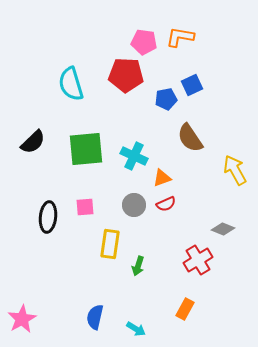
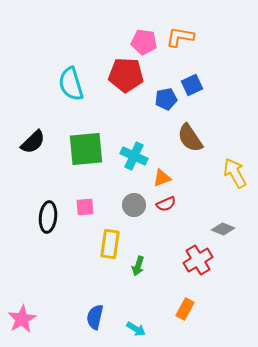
yellow arrow: moved 3 px down
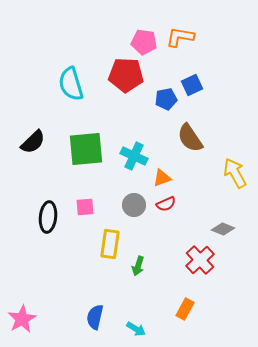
red cross: moved 2 px right; rotated 12 degrees counterclockwise
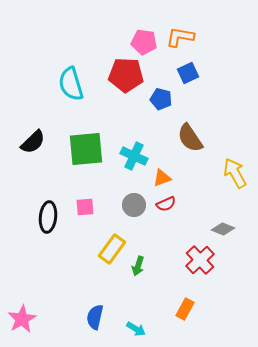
blue square: moved 4 px left, 12 px up
blue pentagon: moved 5 px left; rotated 25 degrees clockwise
yellow rectangle: moved 2 px right, 5 px down; rotated 28 degrees clockwise
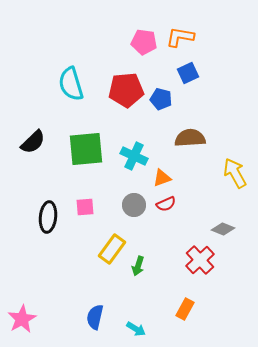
red pentagon: moved 15 px down; rotated 8 degrees counterclockwise
brown semicircle: rotated 120 degrees clockwise
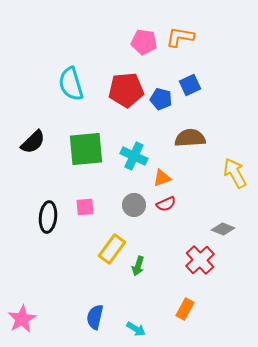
blue square: moved 2 px right, 12 px down
